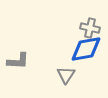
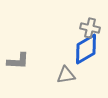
blue diamond: rotated 20 degrees counterclockwise
gray triangle: rotated 48 degrees clockwise
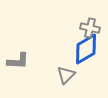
gray triangle: rotated 36 degrees counterclockwise
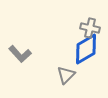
gray L-shape: moved 2 px right, 7 px up; rotated 45 degrees clockwise
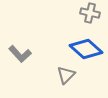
gray cross: moved 15 px up
blue diamond: rotated 72 degrees clockwise
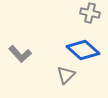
blue diamond: moved 3 px left, 1 px down
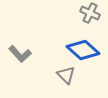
gray cross: rotated 12 degrees clockwise
gray triangle: rotated 30 degrees counterclockwise
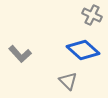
gray cross: moved 2 px right, 2 px down
gray triangle: moved 2 px right, 6 px down
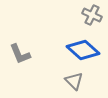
gray L-shape: rotated 20 degrees clockwise
gray triangle: moved 6 px right
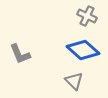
gray cross: moved 5 px left, 1 px down
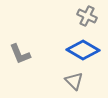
blue diamond: rotated 12 degrees counterclockwise
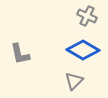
gray L-shape: rotated 10 degrees clockwise
gray triangle: rotated 30 degrees clockwise
